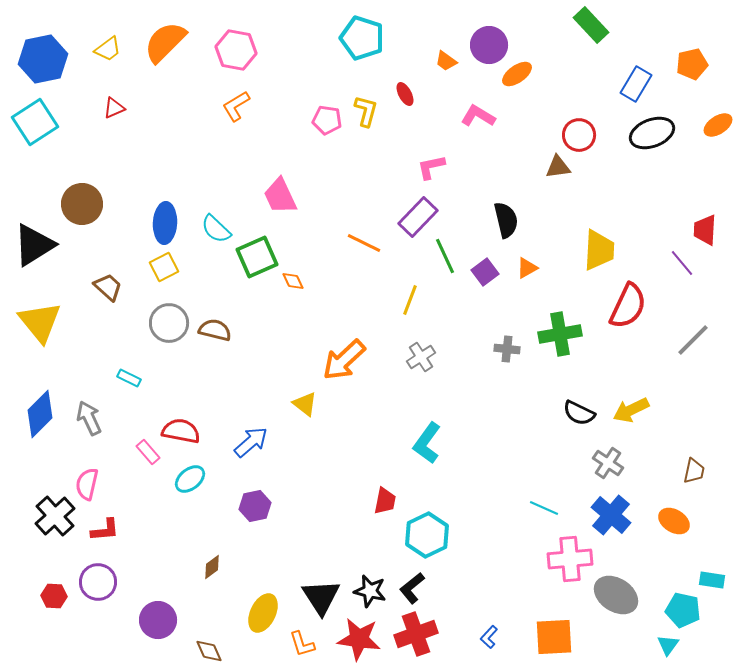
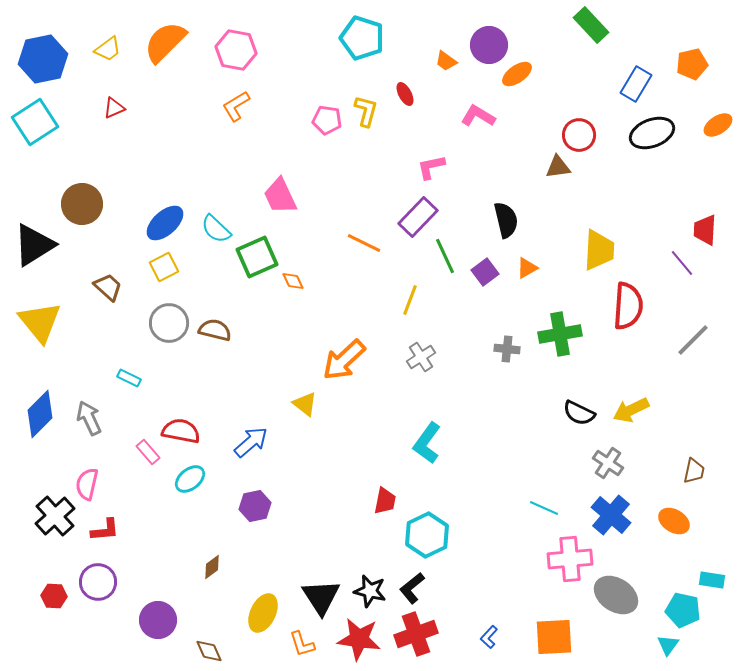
blue ellipse at (165, 223): rotated 45 degrees clockwise
red semicircle at (628, 306): rotated 21 degrees counterclockwise
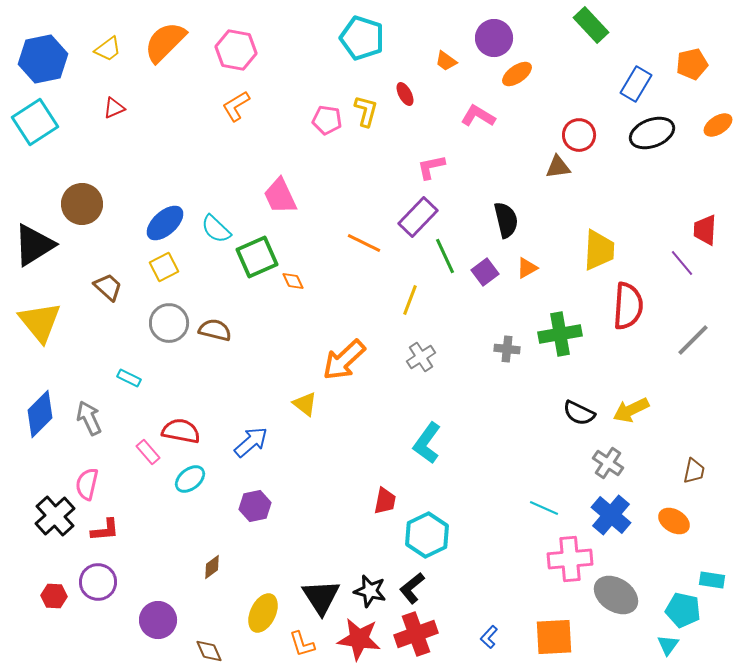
purple circle at (489, 45): moved 5 px right, 7 px up
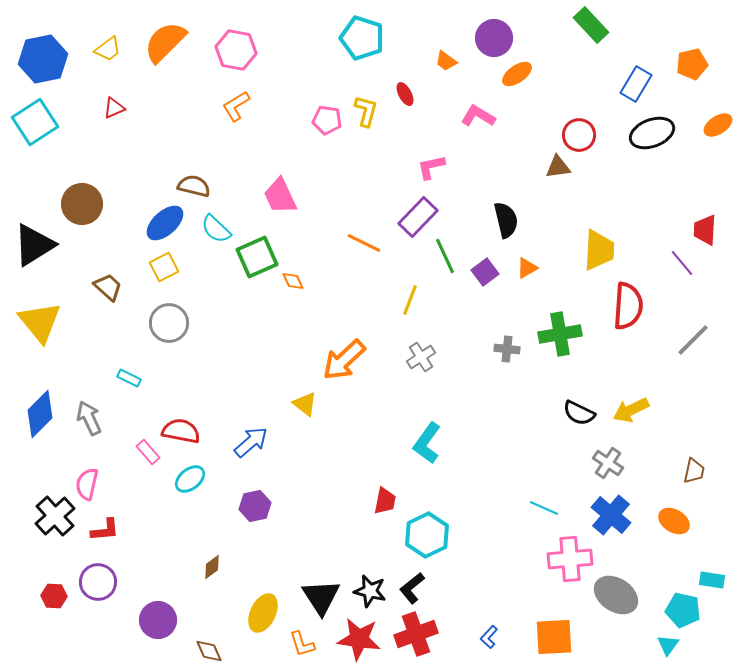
brown semicircle at (215, 330): moved 21 px left, 144 px up
